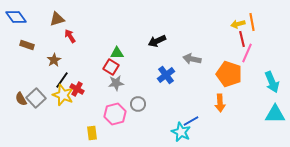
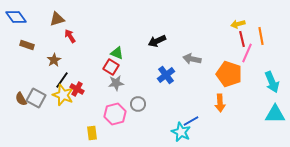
orange line: moved 9 px right, 14 px down
green triangle: rotated 24 degrees clockwise
gray square: rotated 18 degrees counterclockwise
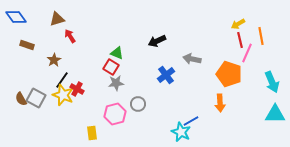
yellow arrow: rotated 16 degrees counterclockwise
red line: moved 2 px left, 1 px down
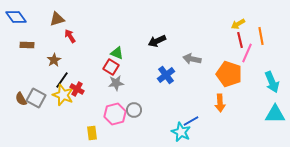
brown rectangle: rotated 16 degrees counterclockwise
gray circle: moved 4 px left, 6 px down
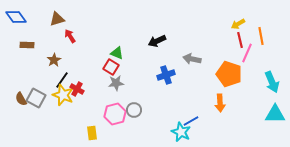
blue cross: rotated 18 degrees clockwise
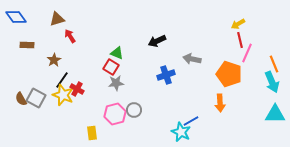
orange line: moved 13 px right, 28 px down; rotated 12 degrees counterclockwise
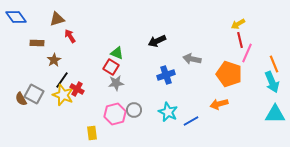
brown rectangle: moved 10 px right, 2 px up
gray square: moved 2 px left, 4 px up
orange arrow: moved 1 px left, 1 px down; rotated 78 degrees clockwise
cyan star: moved 13 px left, 20 px up
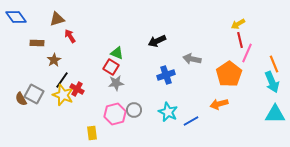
orange pentagon: rotated 20 degrees clockwise
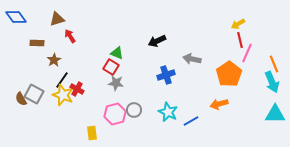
gray star: rotated 14 degrees clockwise
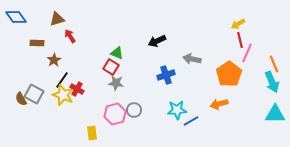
cyan star: moved 9 px right, 2 px up; rotated 30 degrees counterclockwise
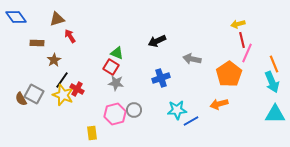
yellow arrow: rotated 16 degrees clockwise
red line: moved 2 px right
blue cross: moved 5 px left, 3 px down
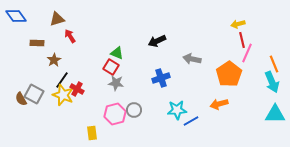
blue diamond: moved 1 px up
